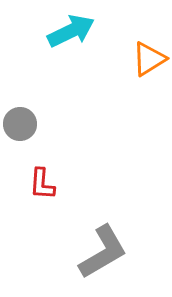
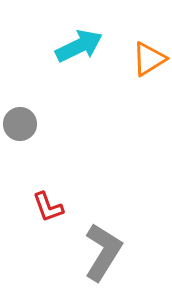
cyan arrow: moved 8 px right, 15 px down
red L-shape: moved 6 px right, 23 px down; rotated 24 degrees counterclockwise
gray L-shape: rotated 28 degrees counterclockwise
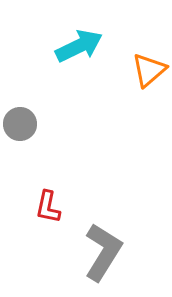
orange triangle: moved 11 px down; rotated 9 degrees counterclockwise
red L-shape: rotated 32 degrees clockwise
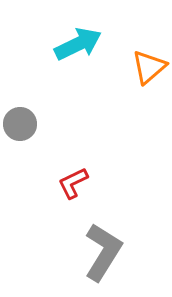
cyan arrow: moved 1 px left, 2 px up
orange triangle: moved 3 px up
red L-shape: moved 25 px right, 24 px up; rotated 52 degrees clockwise
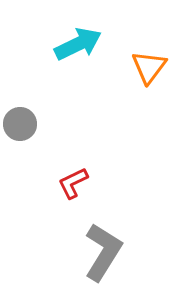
orange triangle: rotated 12 degrees counterclockwise
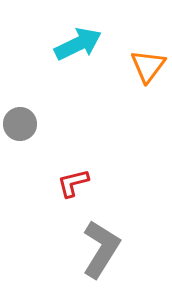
orange triangle: moved 1 px left, 1 px up
red L-shape: rotated 12 degrees clockwise
gray L-shape: moved 2 px left, 3 px up
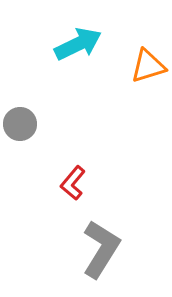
orange triangle: rotated 36 degrees clockwise
red L-shape: rotated 36 degrees counterclockwise
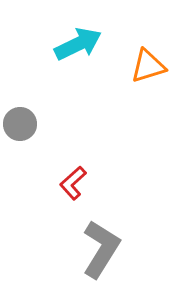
red L-shape: rotated 8 degrees clockwise
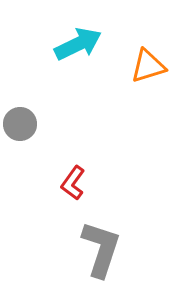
red L-shape: rotated 12 degrees counterclockwise
gray L-shape: rotated 14 degrees counterclockwise
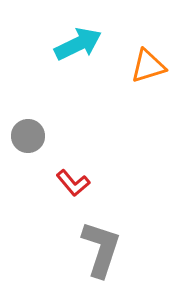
gray circle: moved 8 px right, 12 px down
red L-shape: rotated 76 degrees counterclockwise
